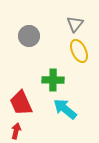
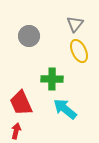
green cross: moved 1 px left, 1 px up
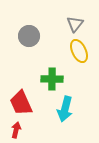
cyan arrow: rotated 115 degrees counterclockwise
red arrow: moved 1 px up
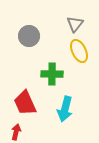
green cross: moved 5 px up
red trapezoid: moved 4 px right
red arrow: moved 2 px down
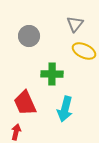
yellow ellipse: moved 5 px right; rotated 40 degrees counterclockwise
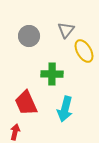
gray triangle: moved 9 px left, 6 px down
yellow ellipse: rotated 35 degrees clockwise
red trapezoid: moved 1 px right
red arrow: moved 1 px left
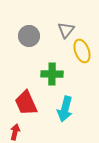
yellow ellipse: moved 2 px left; rotated 10 degrees clockwise
